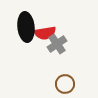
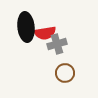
gray cross: rotated 18 degrees clockwise
brown circle: moved 11 px up
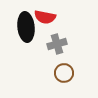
red semicircle: moved 16 px up; rotated 20 degrees clockwise
brown circle: moved 1 px left
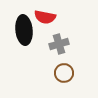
black ellipse: moved 2 px left, 3 px down
gray cross: moved 2 px right
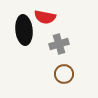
brown circle: moved 1 px down
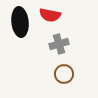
red semicircle: moved 5 px right, 2 px up
black ellipse: moved 4 px left, 8 px up
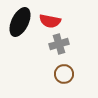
red semicircle: moved 6 px down
black ellipse: rotated 32 degrees clockwise
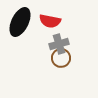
brown circle: moved 3 px left, 16 px up
